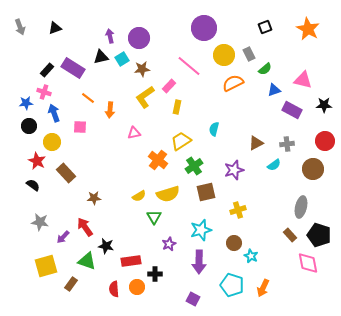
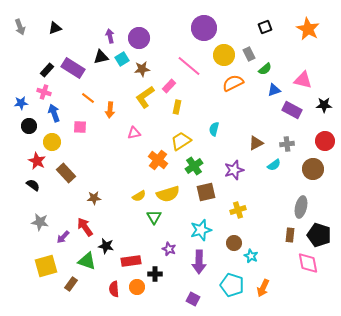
blue star at (26, 103): moved 5 px left
brown rectangle at (290, 235): rotated 48 degrees clockwise
purple star at (169, 244): moved 5 px down; rotated 24 degrees counterclockwise
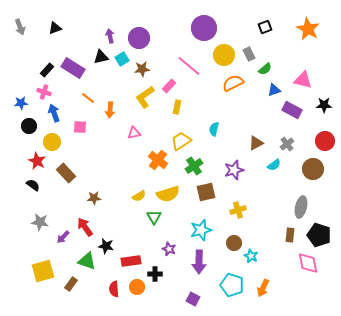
gray cross at (287, 144): rotated 32 degrees counterclockwise
yellow square at (46, 266): moved 3 px left, 5 px down
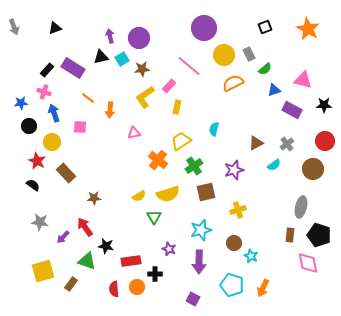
gray arrow at (20, 27): moved 6 px left
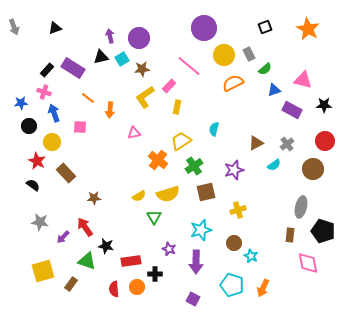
black pentagon at (319, 235): moved 4 px right, 4 px up
purple arrow at (199, 262): moved 3 px left
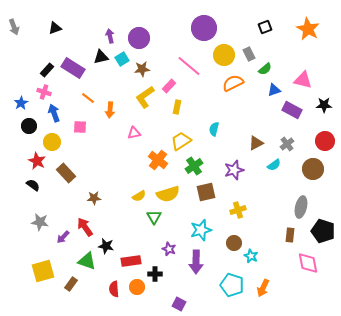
blue star at (21, 103): rotated 24 degrees counterclockwise
purple square at (193, 299): moved 14 px left, 5 px down
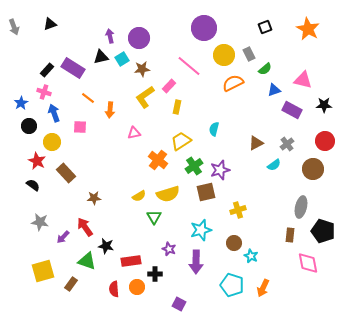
black triangle at (55, 28): moved 5 px left, 4 px up
purple star at (234, 170): moved 14 px left
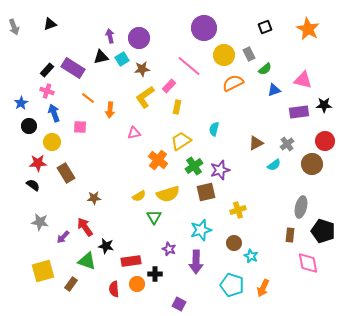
pink cross at (44, 92): moved 3 px right, 1 px up
purple rectangle at (292, 110): moved 7 px right, 2 px down; rotated 36 degrees counterclockwise
red star at (37, 161): moved 1 px right, 2 px down; rotated 30 degrees counterclockwise
brown circle at (313, 169): moved 1 px left, 5 px up
brown rectangle at (66, 173): rotated 12 degrees clockwise
orange circle at (137, 287): moved 3 px up
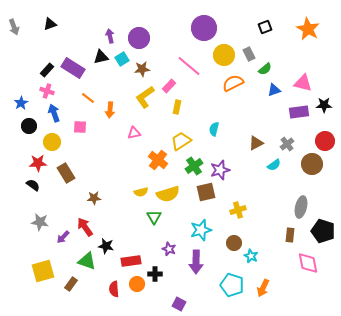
pink triangle at (303, 80): moved 3 px down
yellow semicircle at (139, 196): moved 2 px right, 4 px up; rotated 16 degrees clockwise
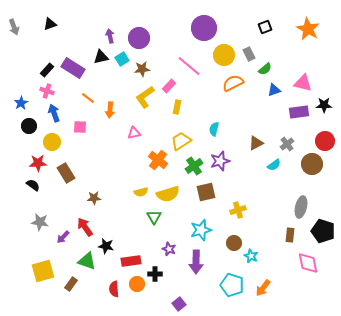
purple star at (220, 170): moved 9 px up
orange arrow at (263, 288): rotated 12 degrees clockwise
purple square at (179, 304): rotated 24 degrees clockwise
